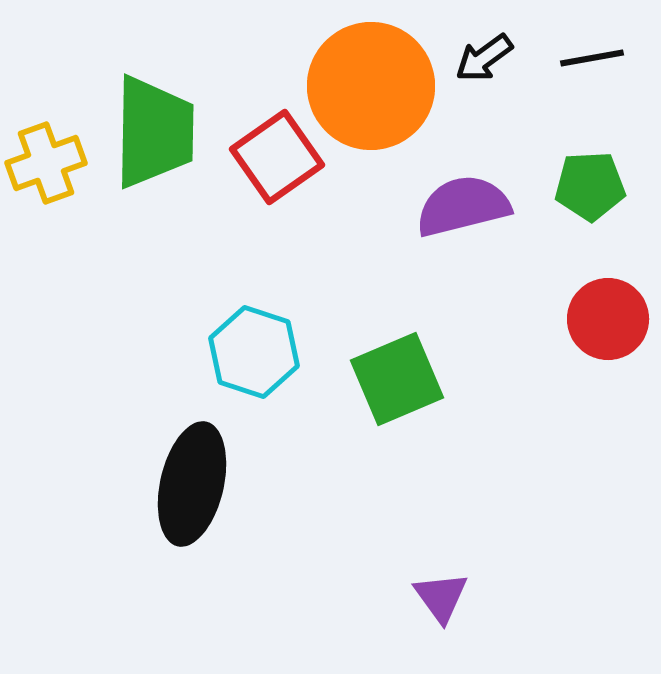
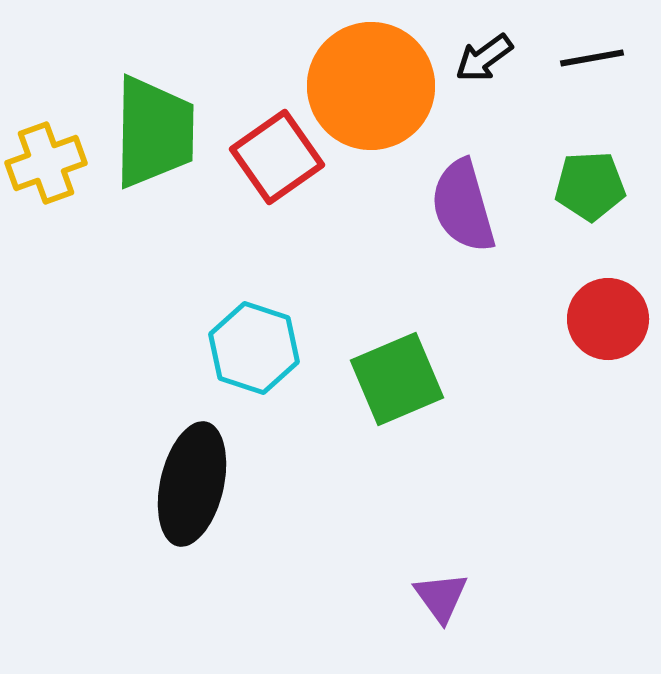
purple semicircle: rotated 92 degrees counterclockwise
cyan hexagon: moved 4 px up
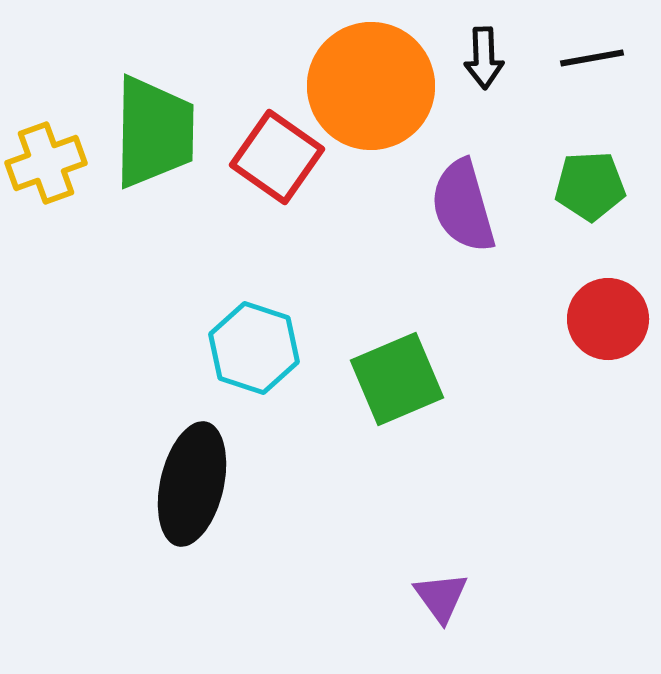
black arrow: rotated 56 degrees counterclockwise
red square: rotated 20 degrees counterclockwise
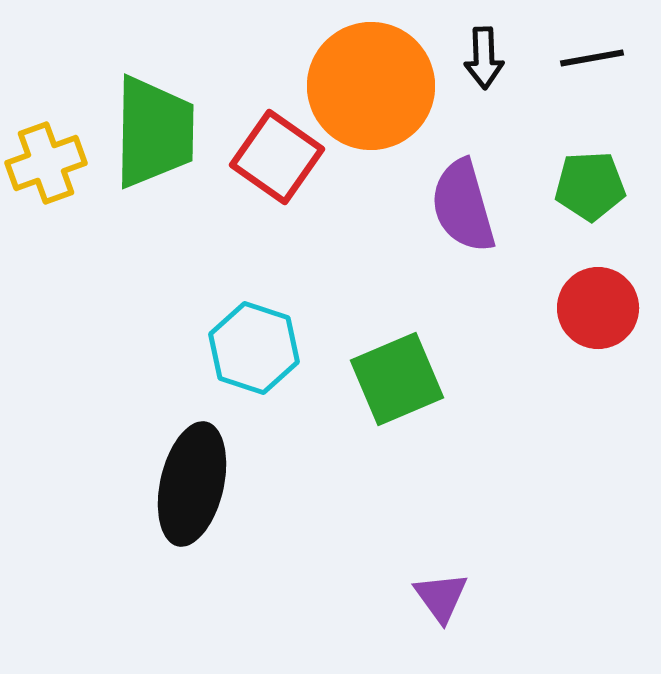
red circle: moved 10 px left, 11 px up
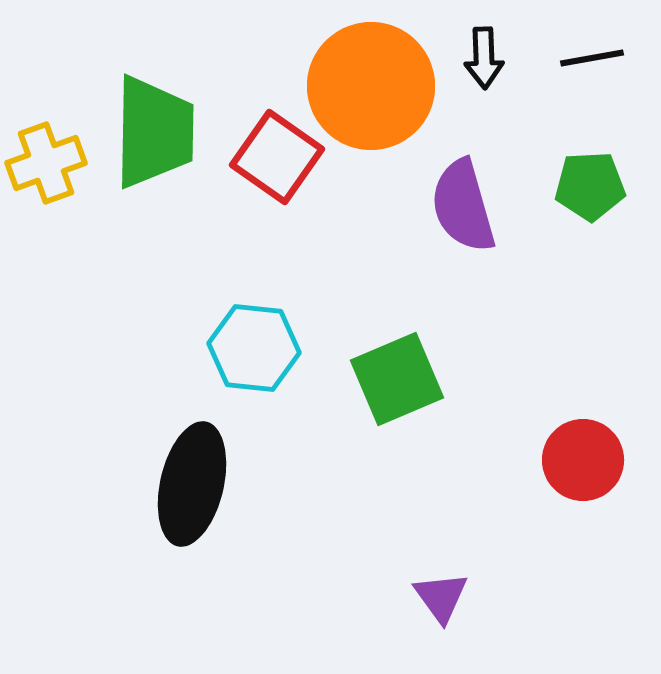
red circle: moved 15 px left, 152 px down
cyan hexagon: rotated 12 degrees counterclockwise
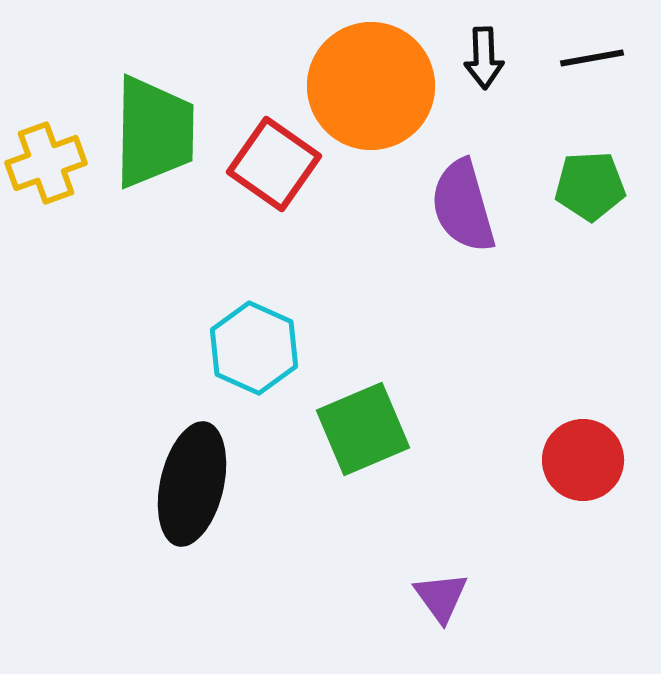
red square: moved 3 px left, 7 px down
cyan hexagon: rotated 18 degrees clockwise
green square: moved 34 px left, 50 px down
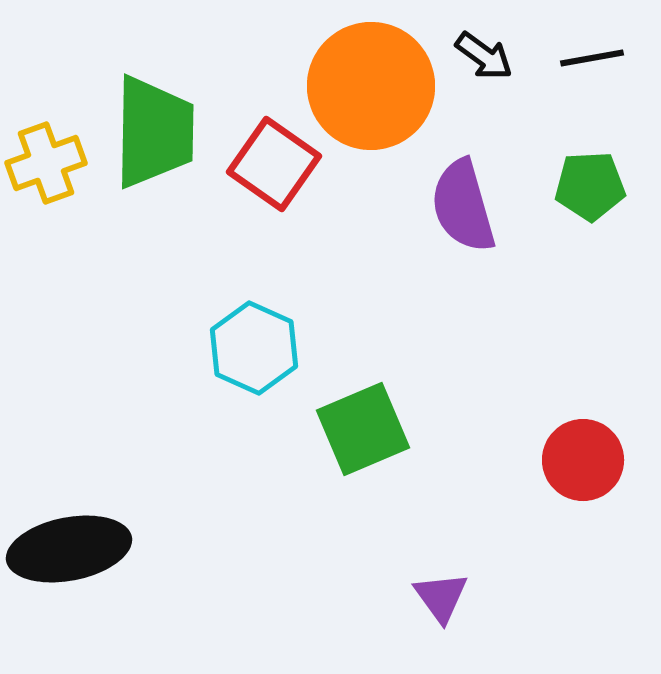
black arrow: moved 2 px up; rotated 52 degrees counterclockwise
black ellipse: moved 123 px left, 65 px down; rotated 66 degrees clockwise
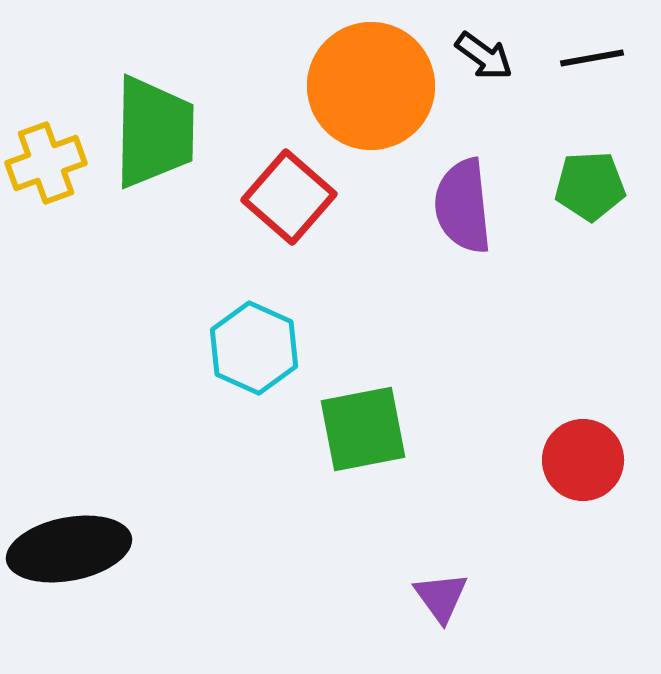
red square: moved 15 px right, 33 px down; rotated 6 degrees clockwise
purple semicircle: rotated 10 degrees clockwise
green square: rotated 12 degrees clockwise
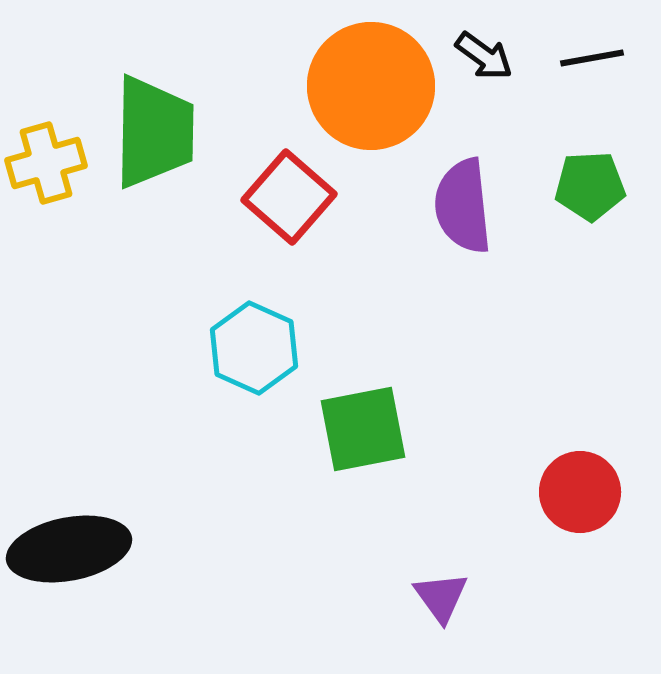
yellow cross: rotated 4 degrees clockwise
red circle: moved 3 px left, 32 px down
